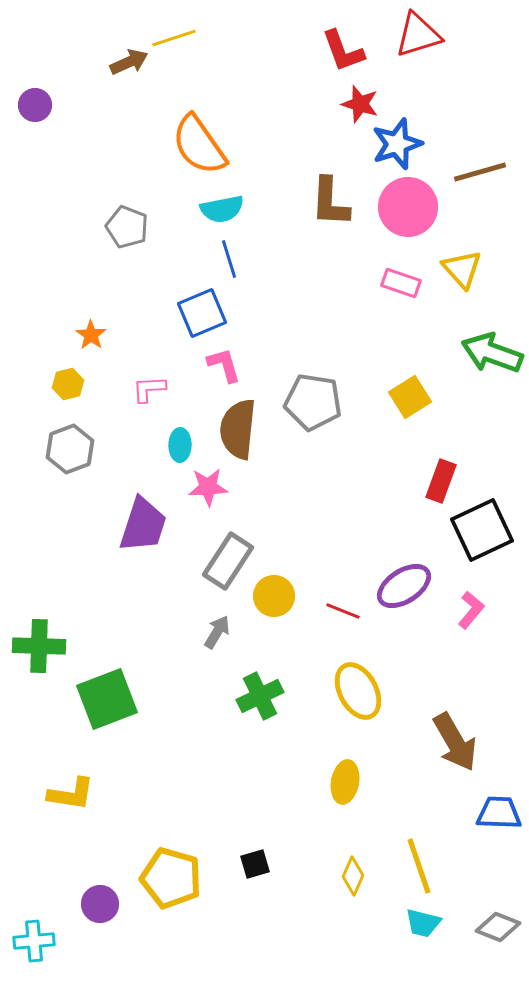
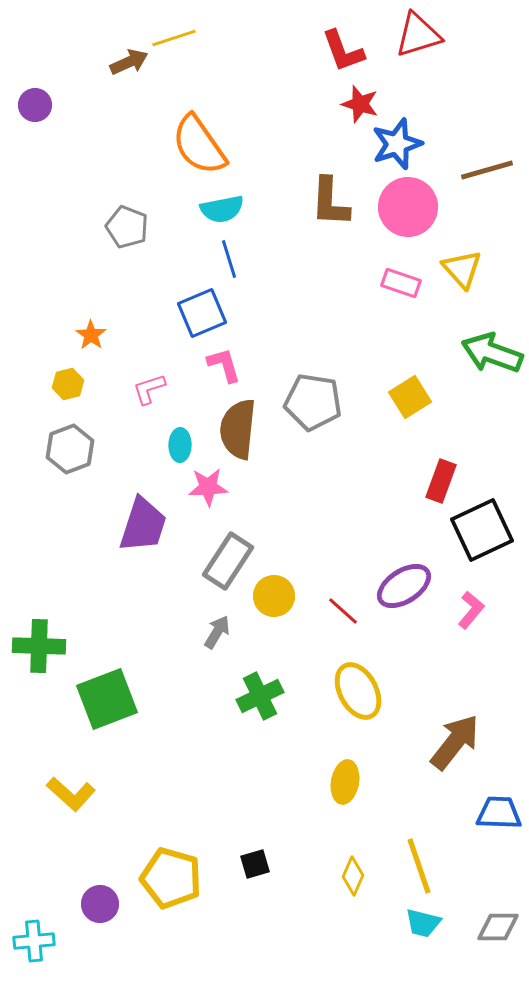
brown line at (480, 172): moved 7 px right, 2 px up
pink L-shape at (149, 389): rotated 15 degrees counterclockwise
red line at (343, 611): rotated 20 degrees clockwise
brown arrow at (455, 742): rotated 112 degrees counterclockwise
yellow L-shape at (71, 794): rotated 33 degrees clockwise
gray diamond at (498, 927): rotated 21 degrees counterclockwise
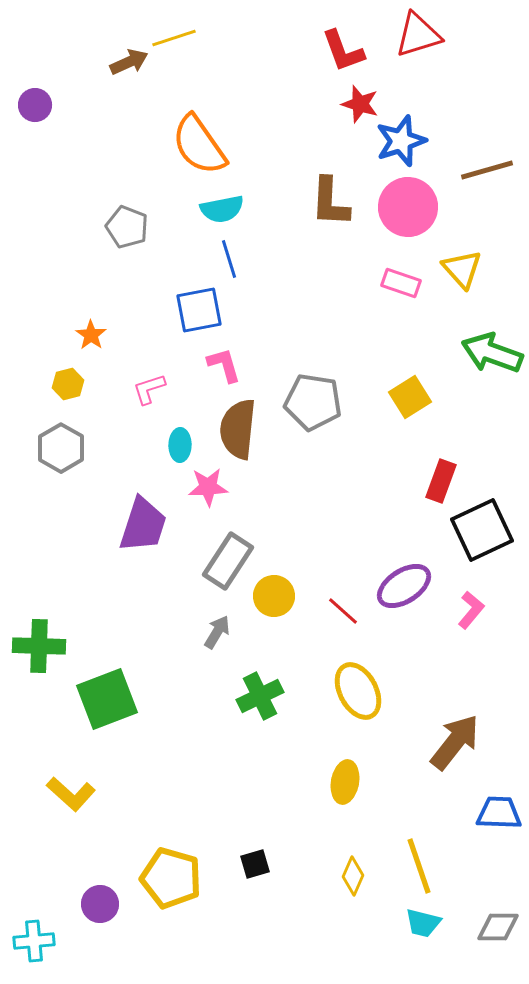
blue star at (397, 144): moved 4 px right, 3 px up
blue square at (202, 313): moved 3 px left, 3 px up; rotated 12 degrees clockwise
gray hexagon at (70, 449): moved 9 px left, 1 px up; rotated 9 degrees counterclockwise
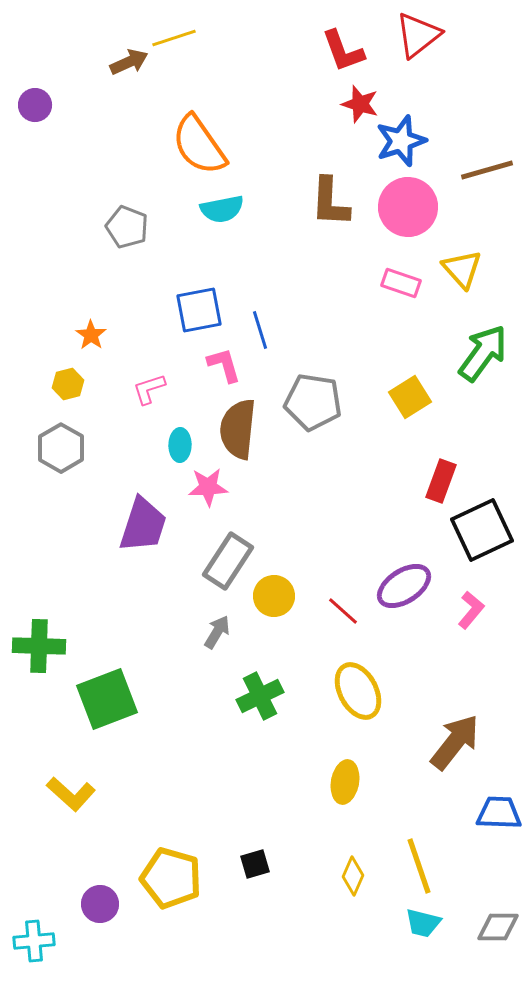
red triangle at (418, 35): rotated 21 degrees counterclockwise
blue line at (229, 259): moved 31 px right, 71 px down
green arrow at (492, 353): moved 9 px left; rotated 106 degrees clockwise
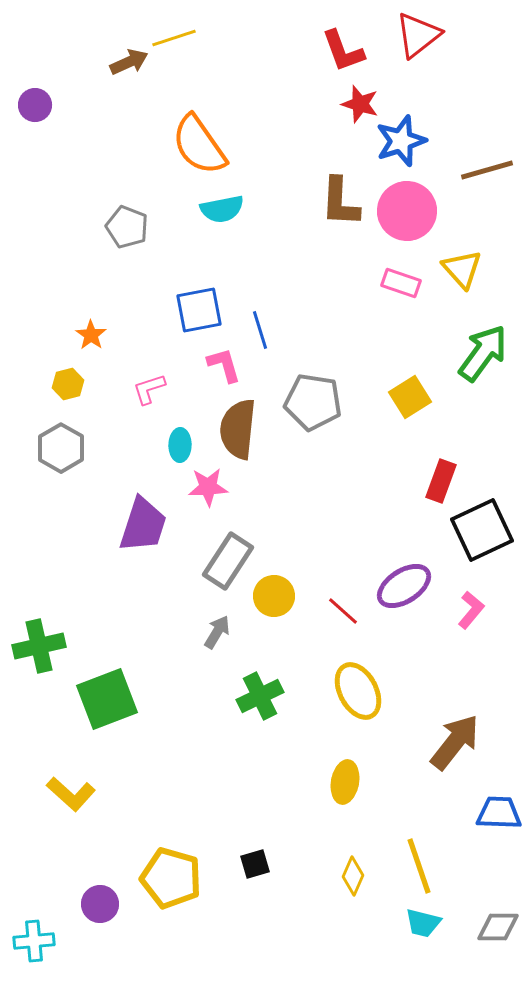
brown L-shape at (330, 202): moved 10 px right
pink circle at (408, 207): moved 1 px left, 4 px down
green cross at (39, 646): rotated 15 degrees counterclockwise
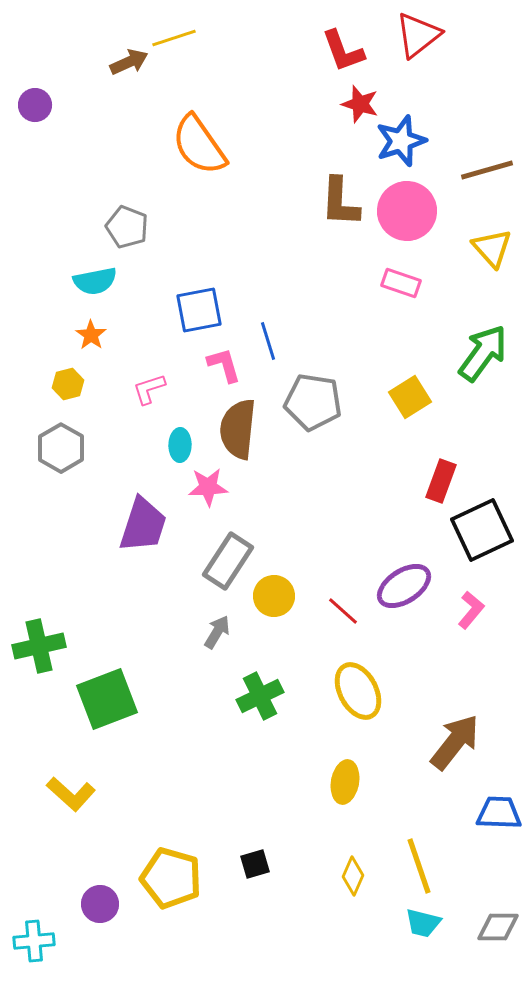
cyan semicircle at (222, 209): moved 127 px left, 72 px down
yellow triangle at (462, 269): moved 30 px right, 21 px up
blue line at (260, 330): moved 8 px right, 11 px down
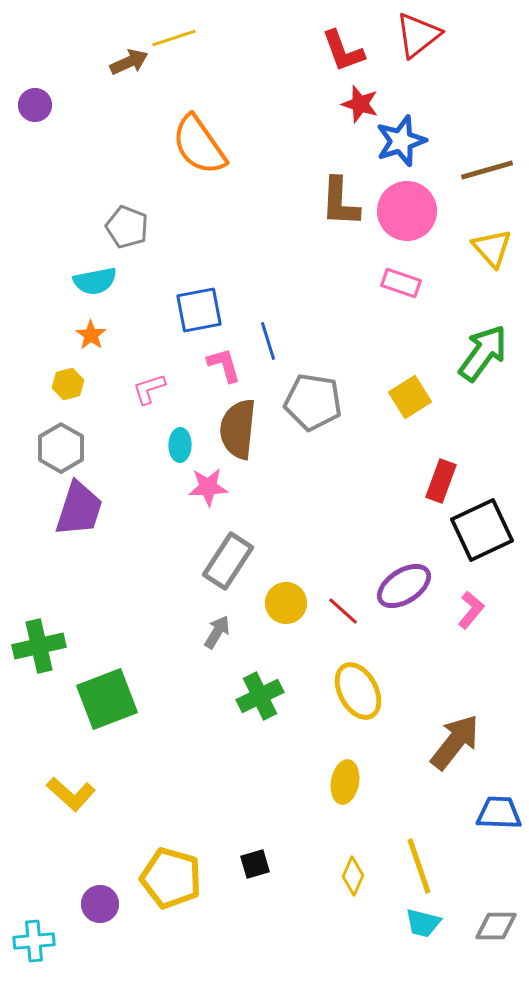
purple trapezoid at (143, 525): moved 64 px left, 16 px up
yellow circle at (274, 596): moved 12 px right, 7 px down
gray diamond at (498, 927): moved 2 px left, 1 px up
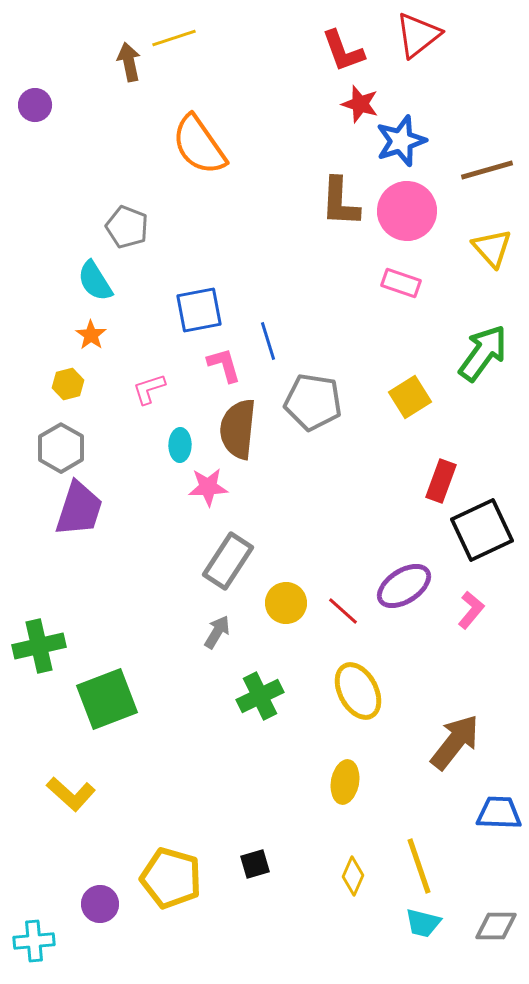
brown arrow at (129, 62): rotated 78 degrees counterclockwise
cyan semicircle at (95, 281): rotated 69 degrees clockwise
